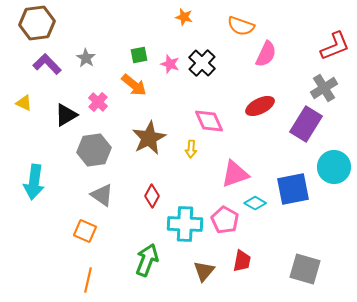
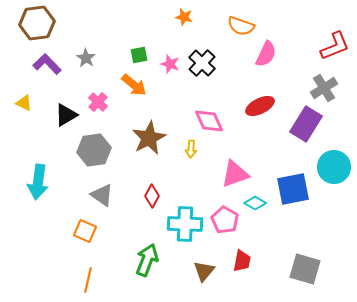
cyan arrow: moved 4 px right
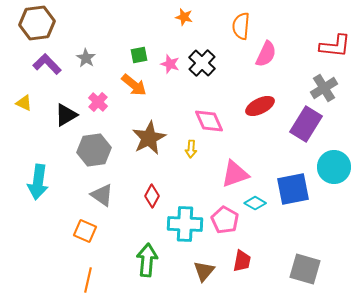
orange semicircle: rotated 76 degrees clockwise
red L-shape: rotated 28 degrees clockwise
green arrow: rotated 16 degrees counterclockwise
